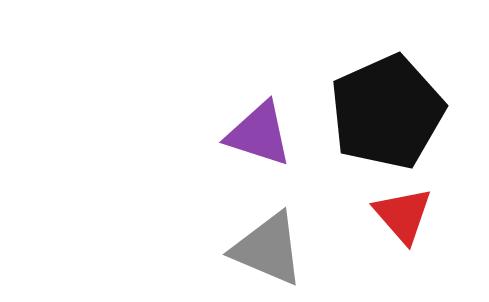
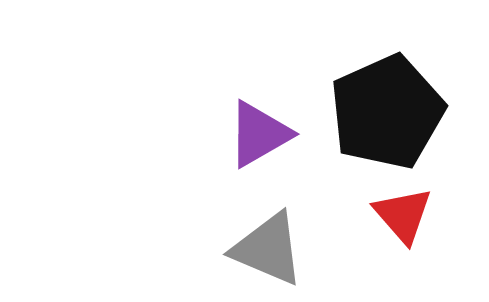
purple triangle: rotated 48 degrees counterclockwise
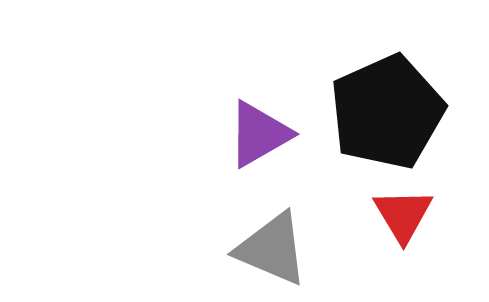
red triangle: rotated 10 degrees clockwise
gray triangle: moved 4 px right
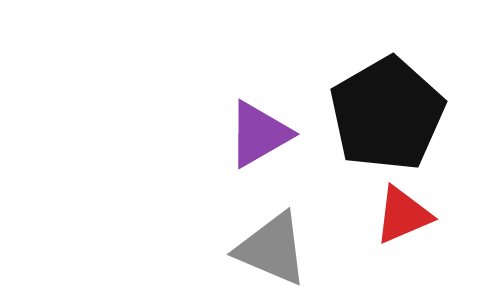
black pentagon: moved 2 px down; rotated 6 degrees counterclockwise
red triangle: rotated 38 degrees clockwise
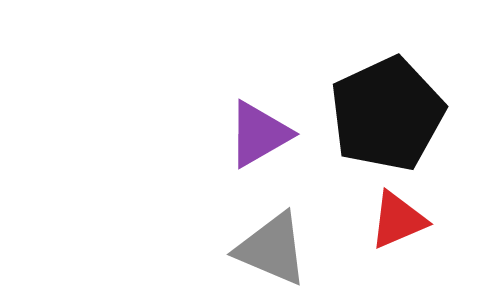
black pentagon: rotated 5 degrees clockwise
red triangle: moved 5 px left, 5 px down
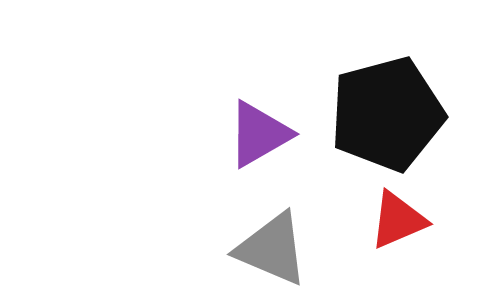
black pentagon: rotated 10 degrees clockwise
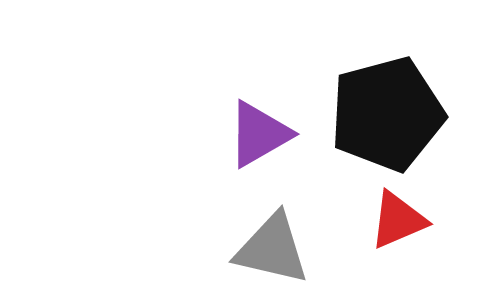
gray triangle: rotated 10 degrees counterclockwise
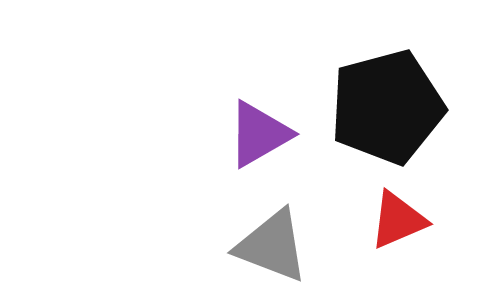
black pentagon: moved 7 px up
gray triangle: moved 3 px up; rotated 8 degrees clockwise
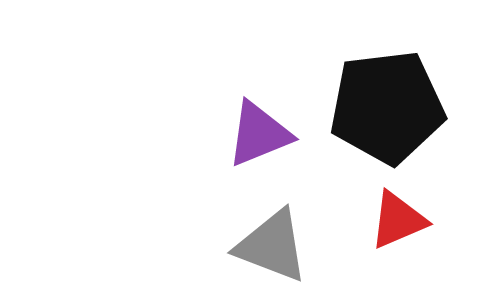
black pentagon: rotated 8 degrees clockwise
purple triangle: rotated 8 degrees clockwise
